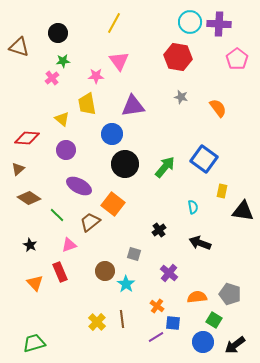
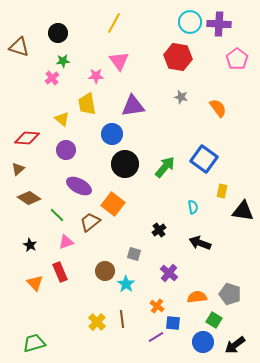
pink triangle at (69, 245): moved 3 px left, 3 px up
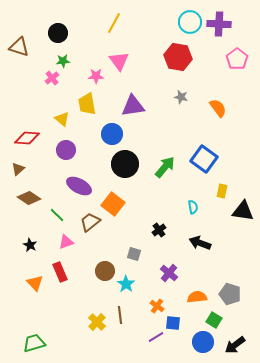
brown line at (122, 319): moved 2 px left, 4 px up
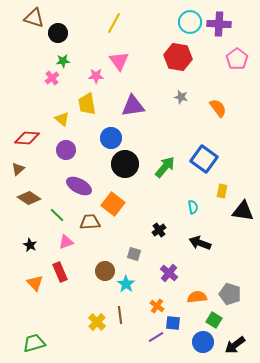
brown triangle at (19, 47): moved 15 px right, 29 px up
blue circle at (112, 134): moved 1 px left, 4 px down
brown trapezoid at (90, 222): rotated 35 degrees clockwise
